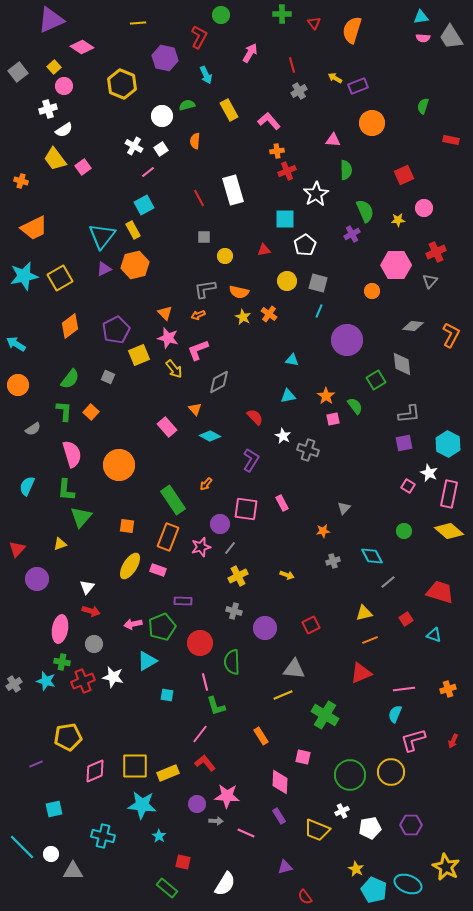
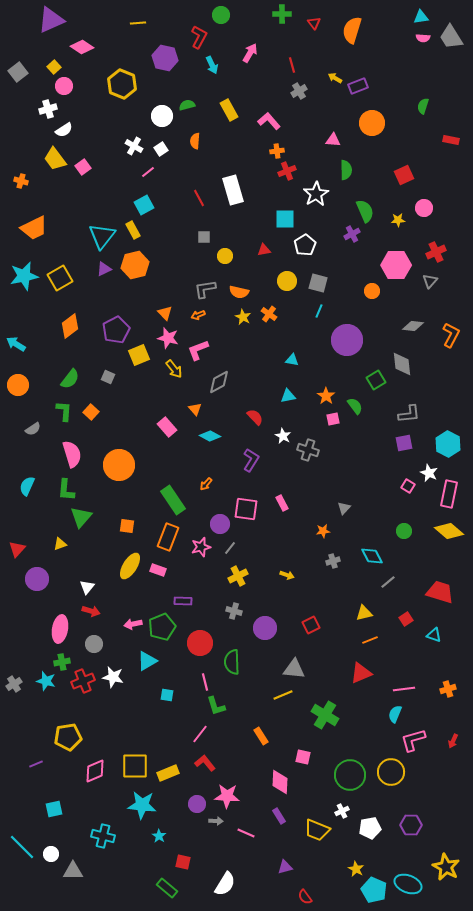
cyan arrow at (206, 75): moved 6 px right, 10 px up
green cross at (62, 662): rotated 21 degrees counterclockwise
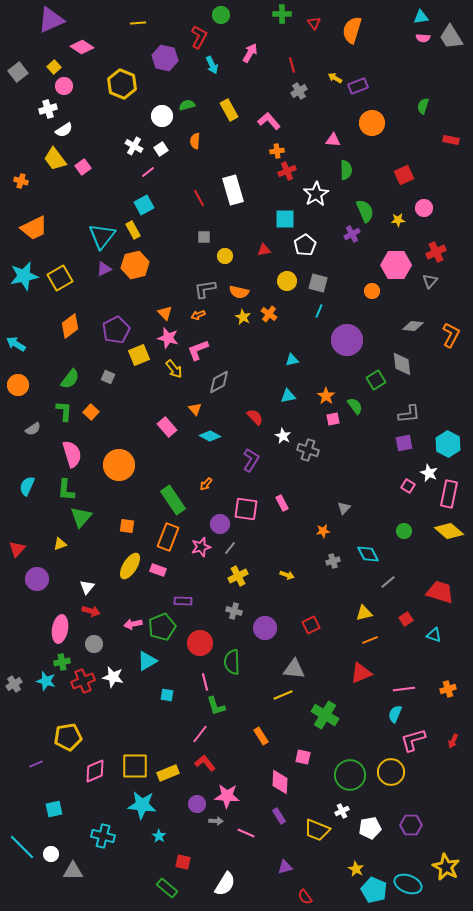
cyan triangle at (292, 360): rotated 24 degrees counterclockwise
cyan diamond at (372, 556): moved 4 px left, 2 px up
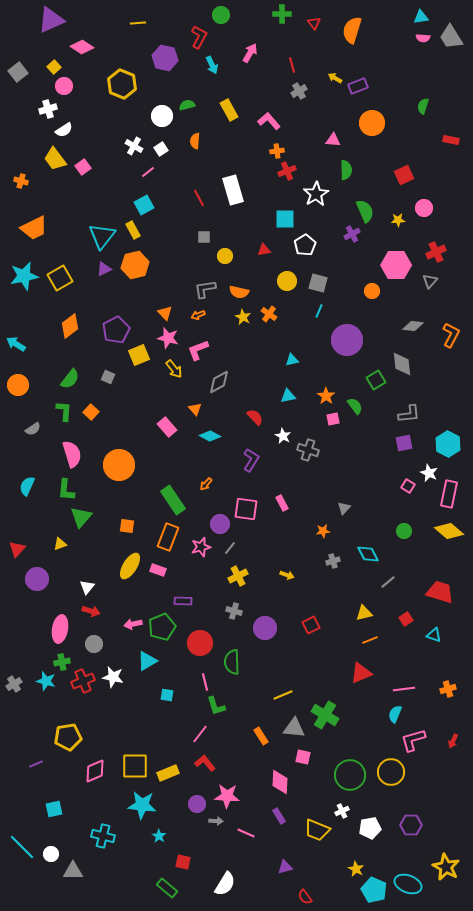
gray triangle at (294, 669): moved 59 px down
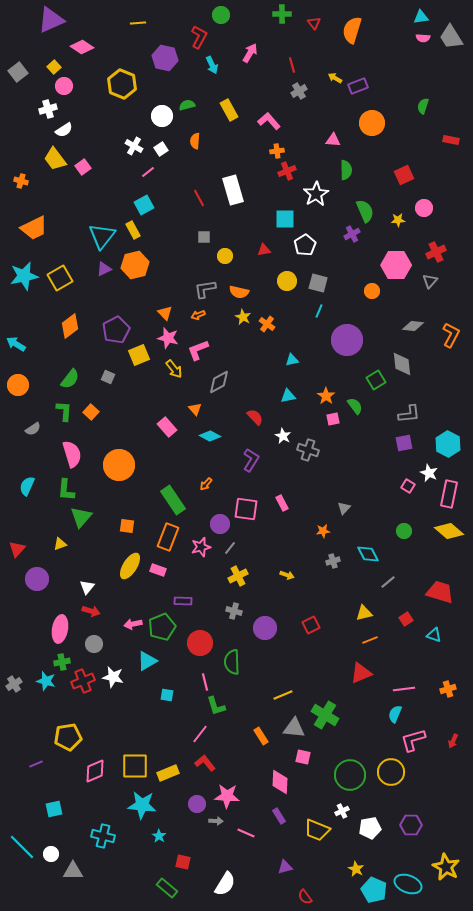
orange cross at (269, 314): moved 2 px left, 10 px down
